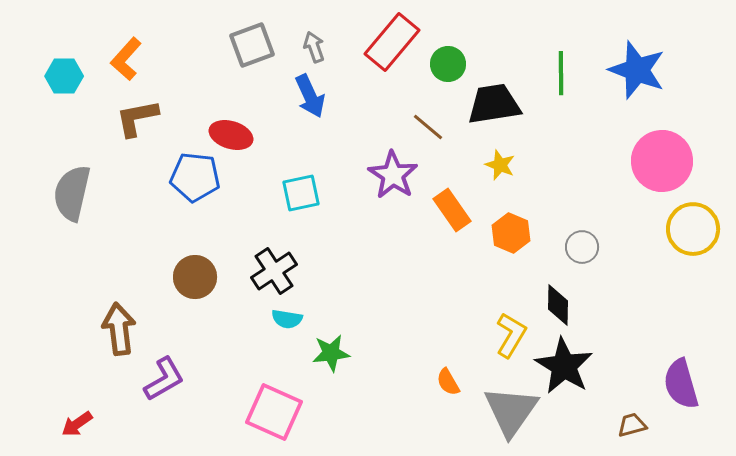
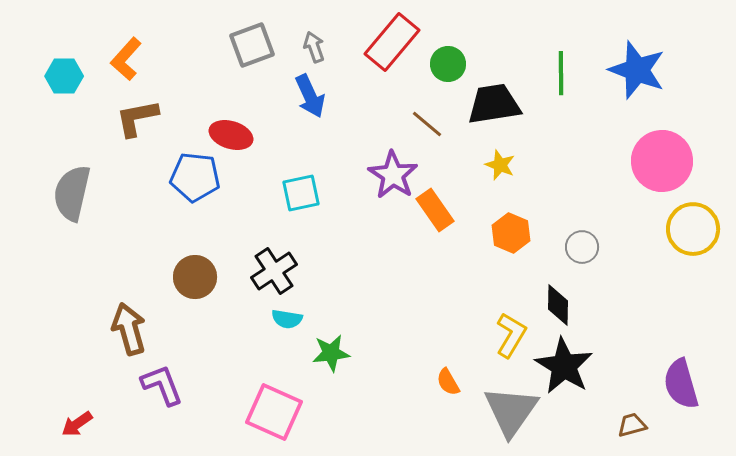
brown line: moved 1 px left, 3 px up
orange rectangle: moved 17 px left
brown arrow: moved 10 px right; rotated 9 degrees counterclockwise
purple L-shape: moved 2 px left, 6 px down; rotated 81 degrees counterclockwise
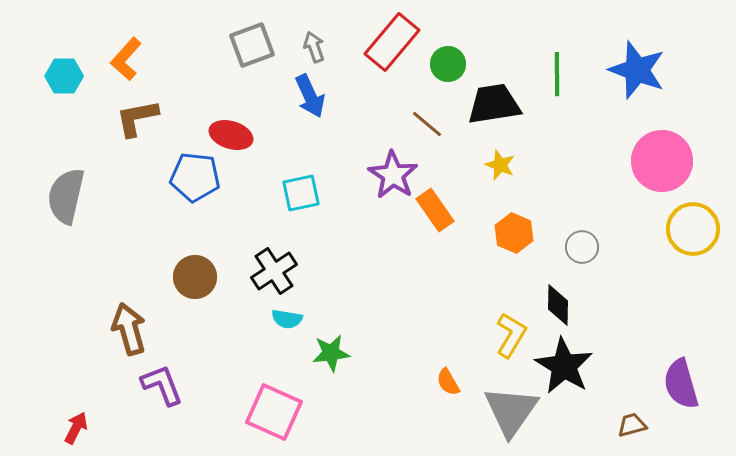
green line: moved 4 px left, 1 px down
gray semicircle: moved 6 px left, 3 px down
orange hexagon: moved 3 px right
red arrow: moved 1 px left, 4 px down; rotated 152 degrees clockwise
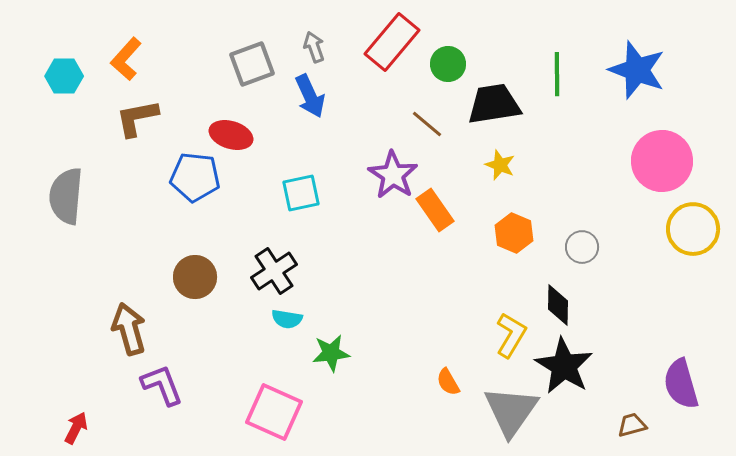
gray square: moved 19 px down
gray semicircle: rotated 8 degrees counterclockwise
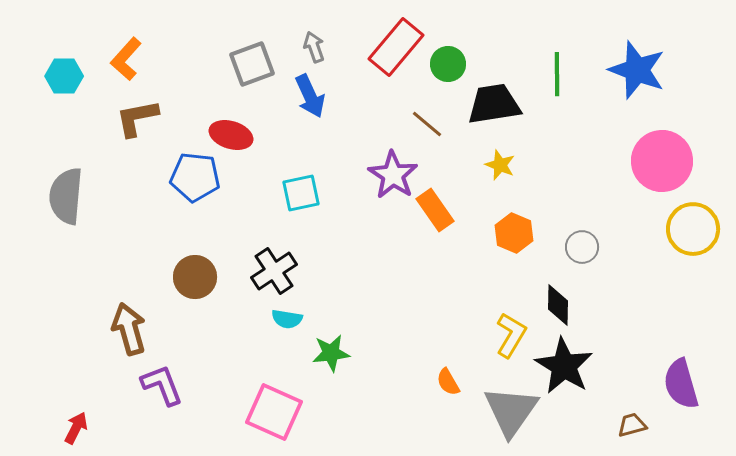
red rectangle: moved 4 px right, 5 px down
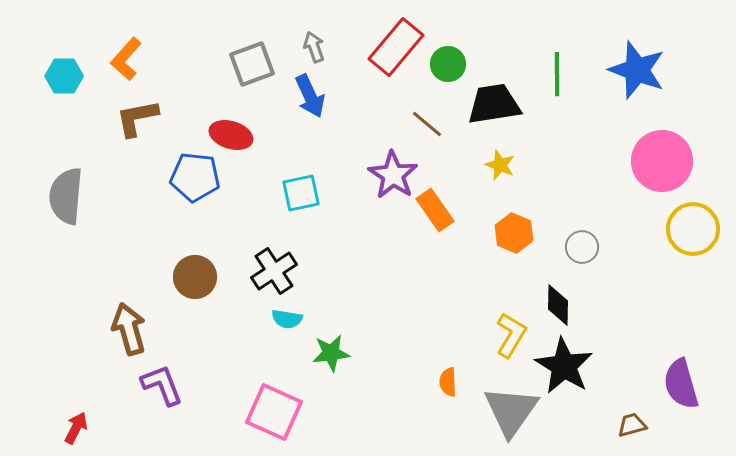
orange semicircle: rotated 28 degrees clockwise
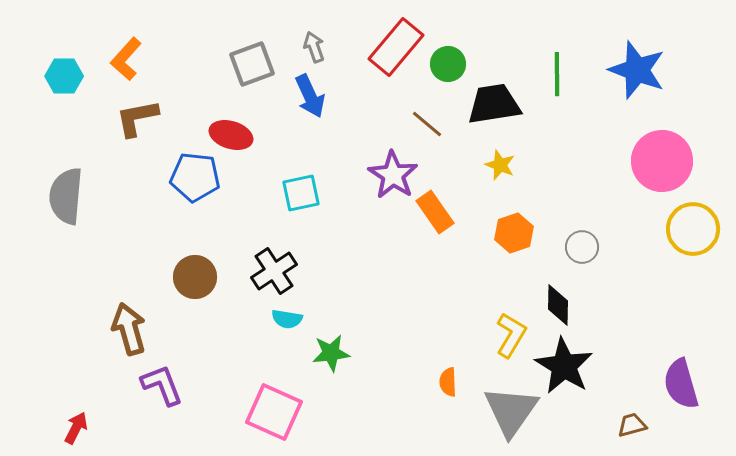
orange rectangle: moved 2 px down
orange hexagon: rotated 18 degrees clockwise
